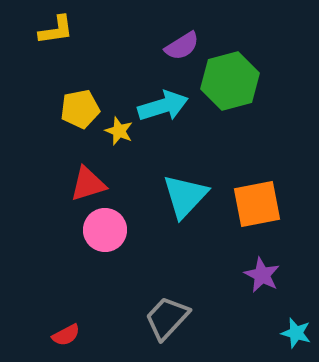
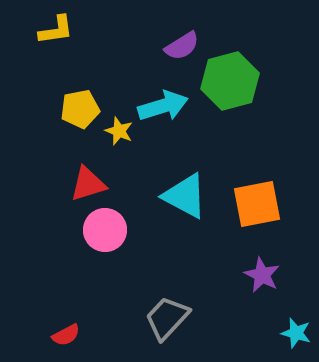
cyan triangle: rotated 45 degrees counterclockwise
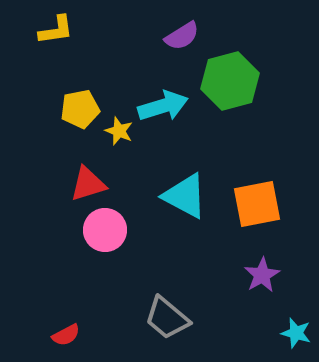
purple semicircle: moved 10 px up
purple star: rotated 15 degrees clockwise
gray trapezoid: rotated 93 degrees counterclockwise
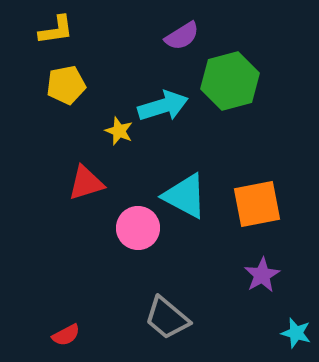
yellow pentagon: moved 14 px left, 24 px up
red triangle: moved 2 px left, 1 px up
pink circle: moved 33 px right, 2 px up
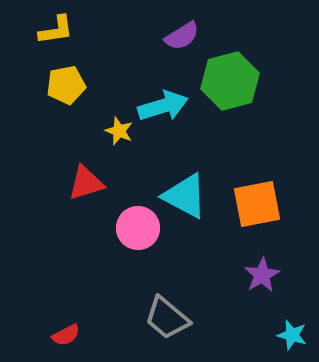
cyan star: moved 4 px left, 2 px down
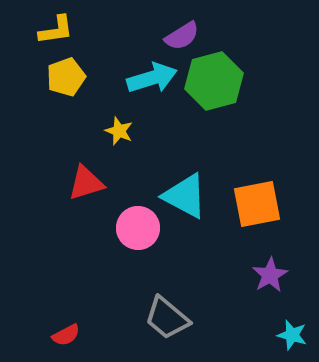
green hexagon: moved 16 px left
yellow pentagon: moved 8 px up; rotated 9 degrees counterclockwise
cyan arrow: moved 11 px left, 28 px up
purple star: moved 8 px right
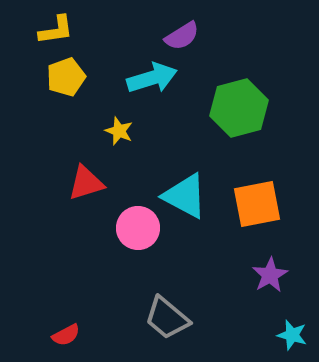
green hexagon: moved 25 px right, 27 px down
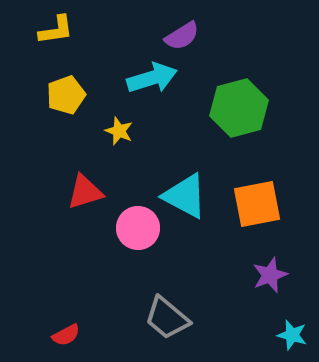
yellow pentagon: moved 18 px down
red triangle: moved 1 px left, 9 px down
purple star: rotated 9 degrees clockwise
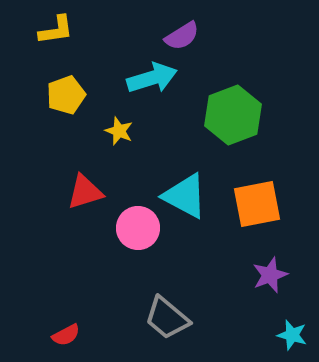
green hexagon: moved 6 px left, 7 px down; rotated 6 degrees counterclockwise
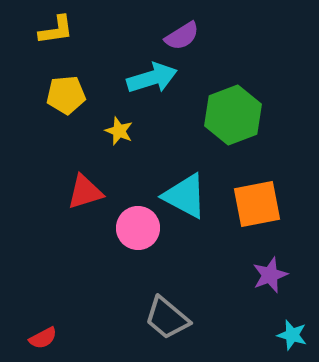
yellow pentagon: rotated 15 degrees clockwise
red semicircle: moved 23 px left, 3 px down
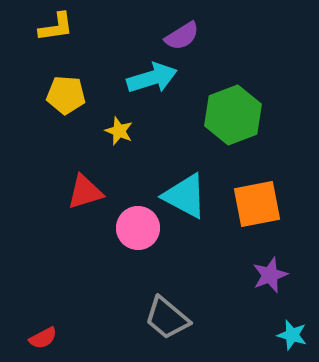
yellow L-shape: moved 3 px up
yellow pentagon: rotated 9 degrees clockwise
